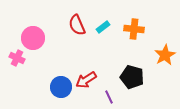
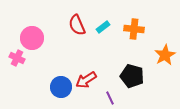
pink circle: moved 1 px left
black pentagon: moved 1 px up
purple line: moved 1 px right, 1 px down
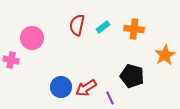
red semicircle: rotated 35 degrees clockwise
pink cross: moved 6 px left, 2 px down; rotated 14 degrees counterclockwise
red arrow: moved 8 px down
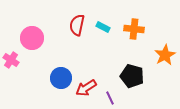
cyan rectangle: rotated 64 degrees clockwise
pink cross: rotated 21 degrees clockwise
blue circle: moved 9 px up
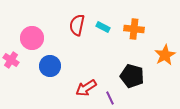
blue circle: moved 11 px left, 12 px up
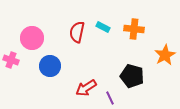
red semicircle: moved 7 px down
pink cross: rotated 14 degrees counterclockwise
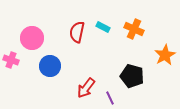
orange cross: rotated 18 degrees clockwise
red arrow: rotated 20 degrees counterclockwise
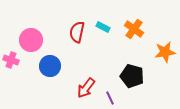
orange cross: rotated 12 degrees clockwise
pink circle: moved 1 px left, 2 px down
orange star: moved 3 px up; rotated 20 degrees clockwise
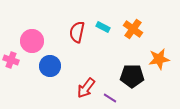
orange cross: moved 1 px left
pink circle: moved 1 px right, 1 px down
orange star: moved 6 px left, 7 px down
black pentagon: rotated 15 degrees counterclockwise
purple line: rotated 32 degrees counterclockwise
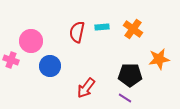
cyan rectangle: moved 1 px left; rotated 32 degrees counterclockwise
pink circle: moved 1 px left
black pentagon: moved 2 px left, 1 px up
purple line: moved 15 px right
